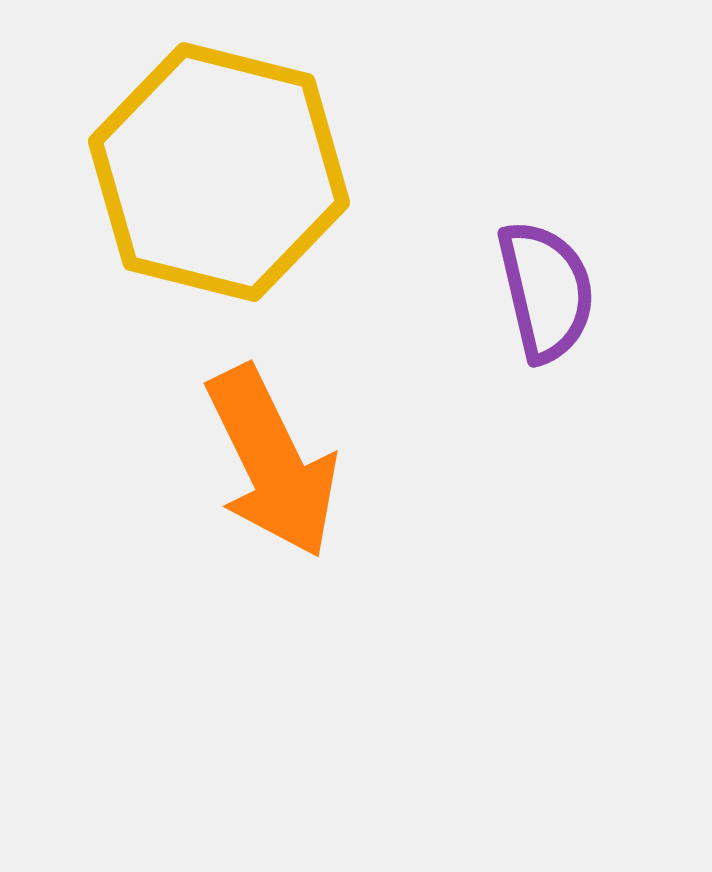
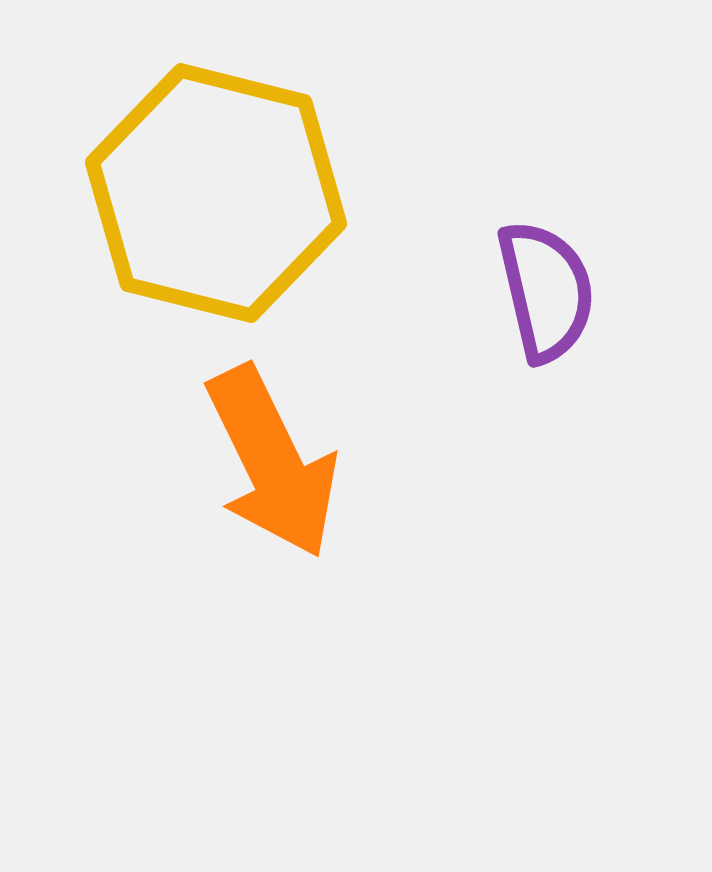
yellow hexagon: moved 3 px left, 21 px down
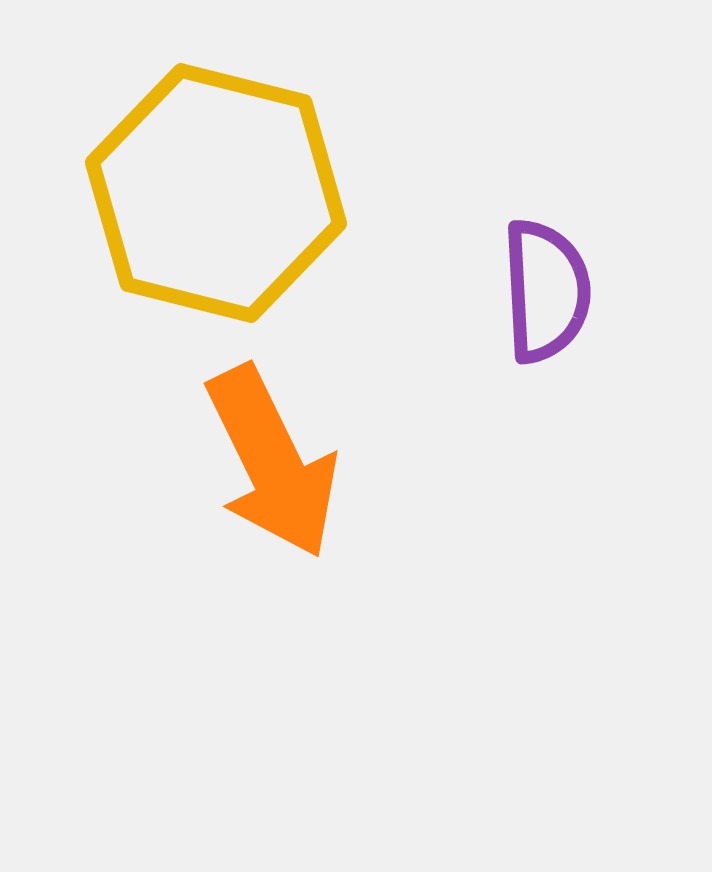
purple semicircle: rotated 10 degrees clockwise
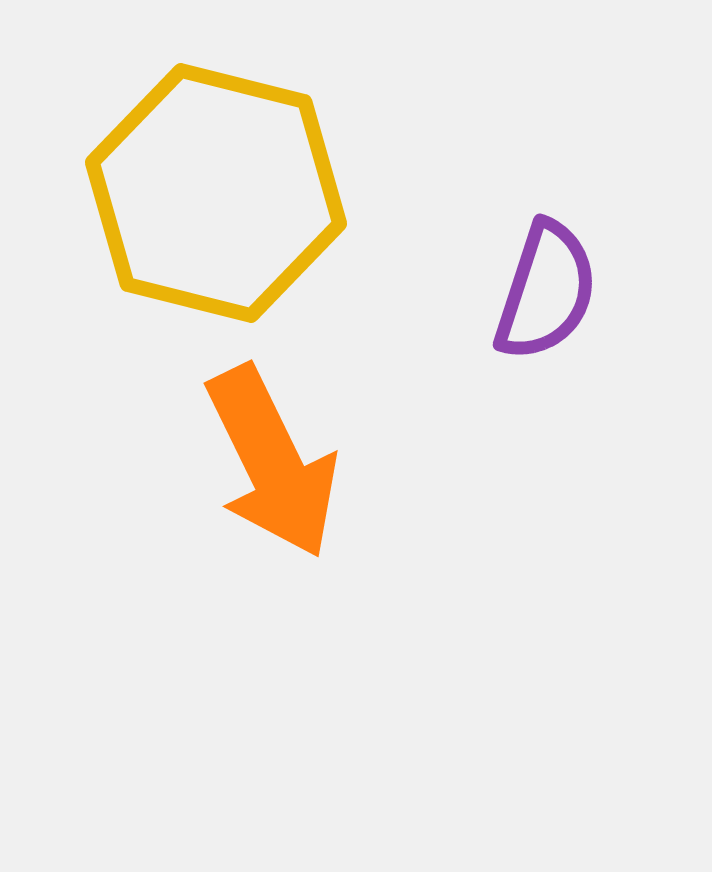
purple semicircle: rotated 21 degrees clockwise
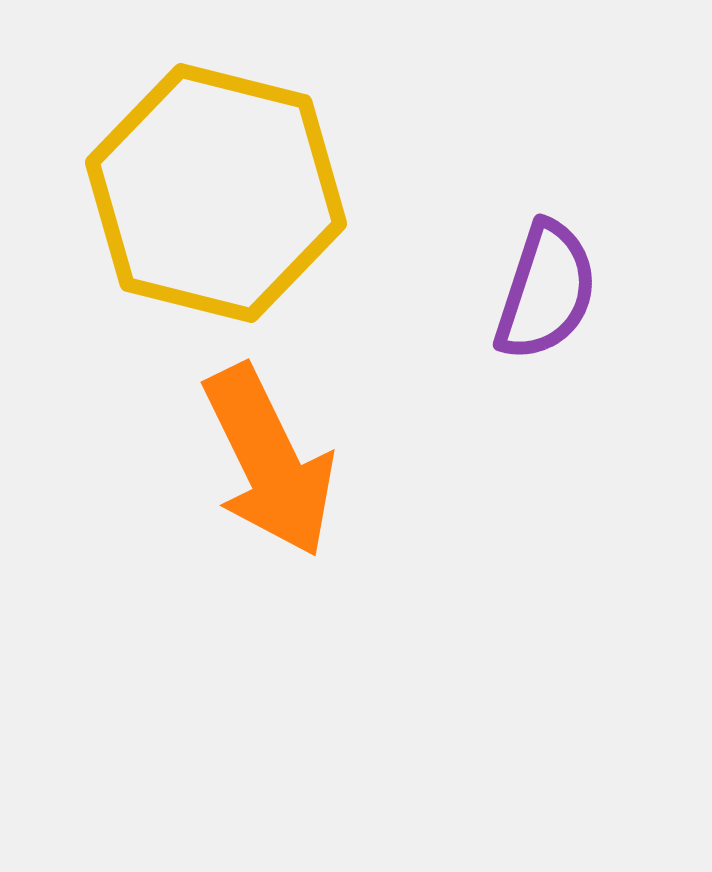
orange arrow: moved 3 px left, 1 px up
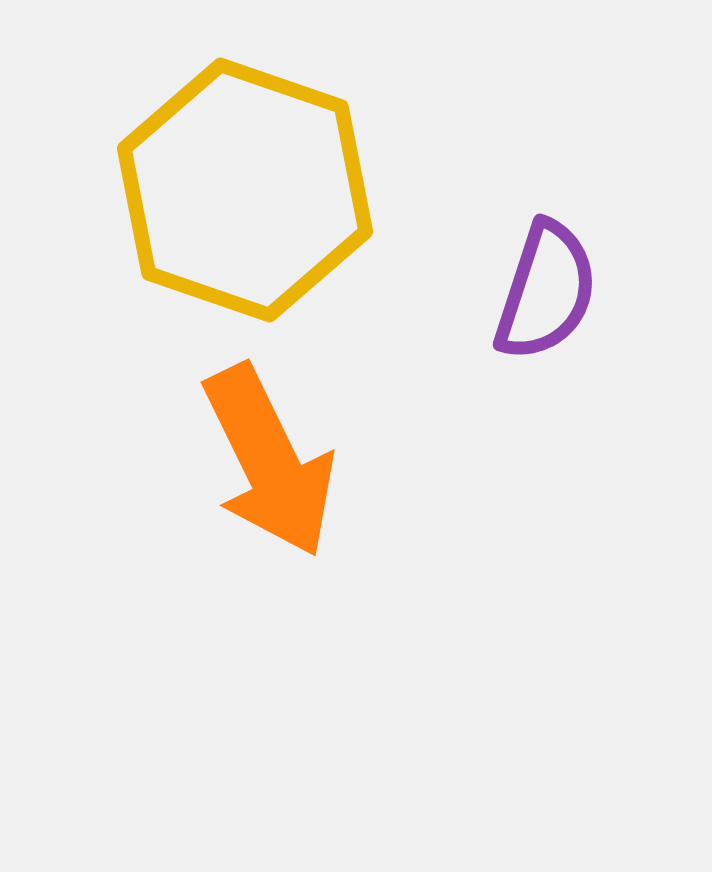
yellow hexagon: moved 29 px right, 3 px up; rotated 5 degrees clockwise
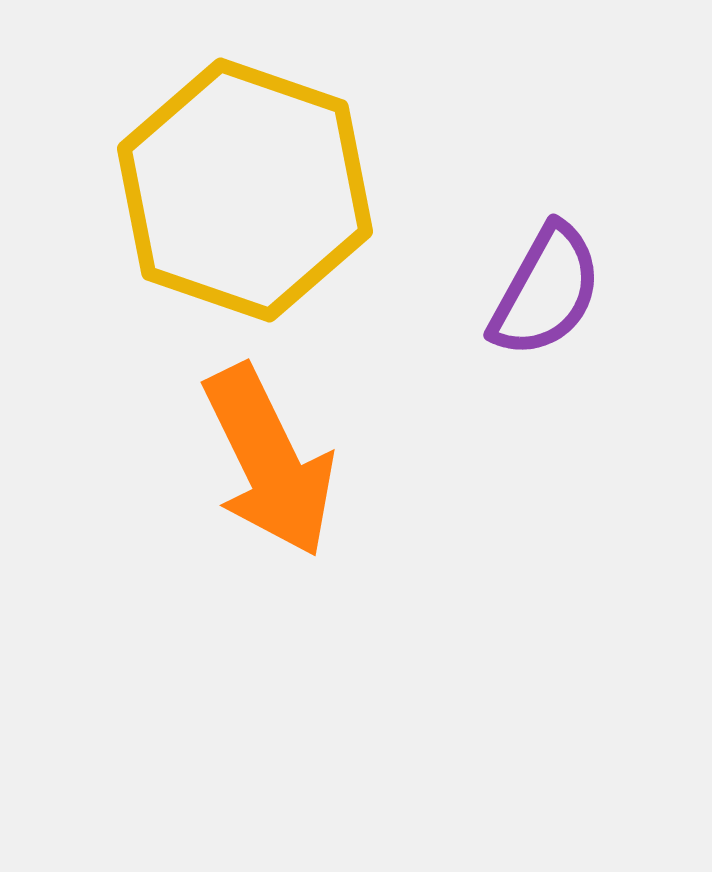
purple semicircle: rotated 11 degrees clockwise
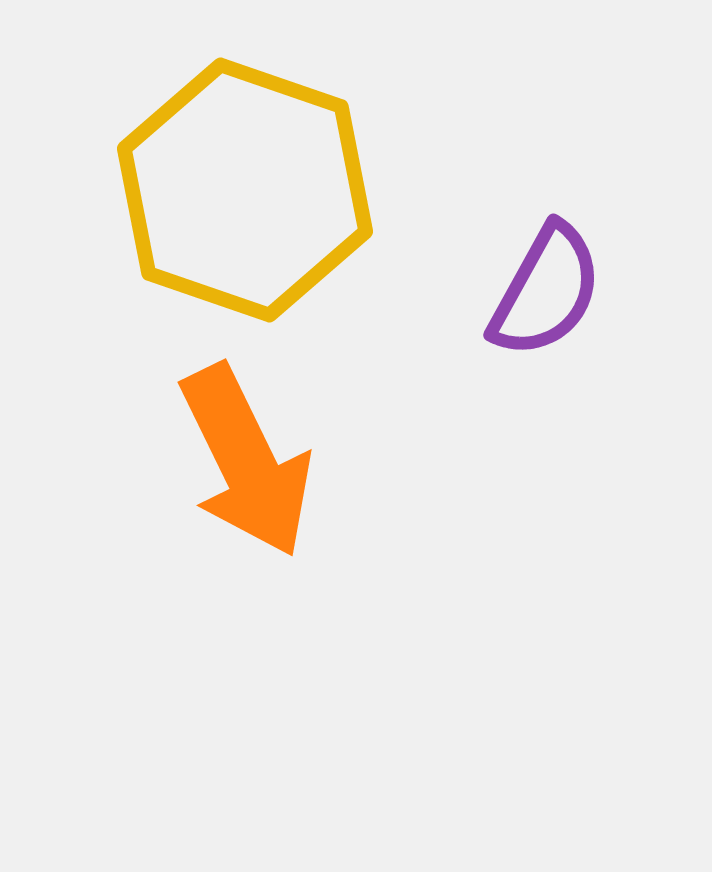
orange arrow: moved 23 px left
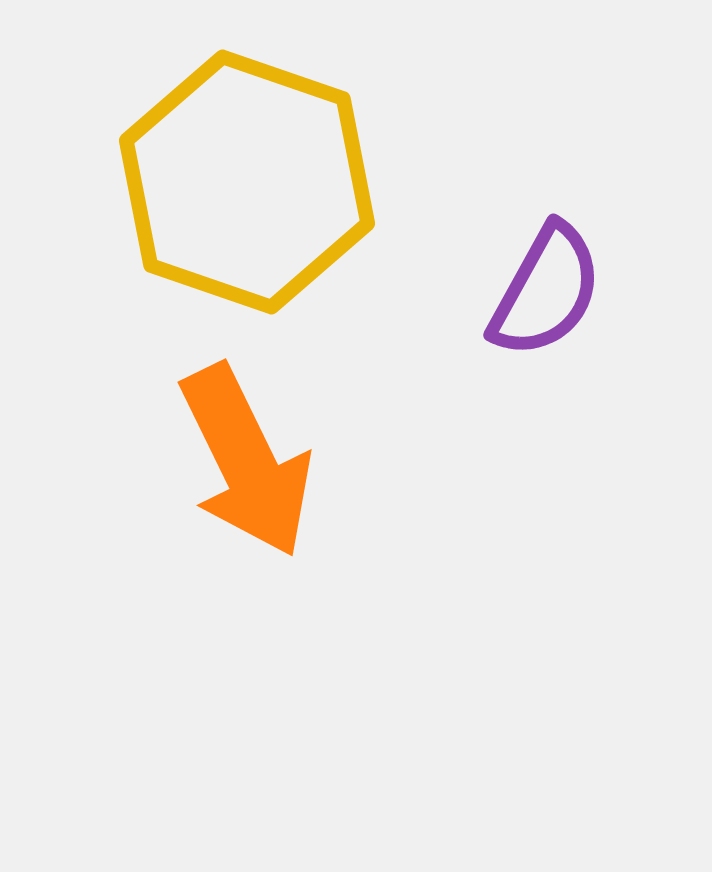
yellow hexagon: moved 2 px right, 8 px up
